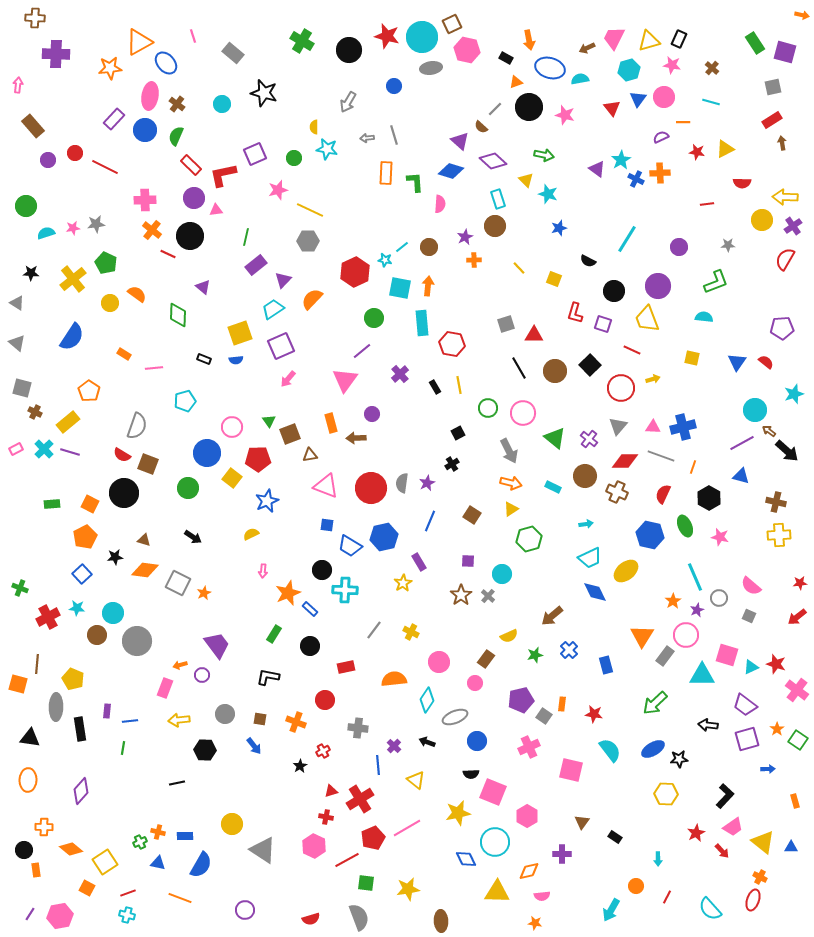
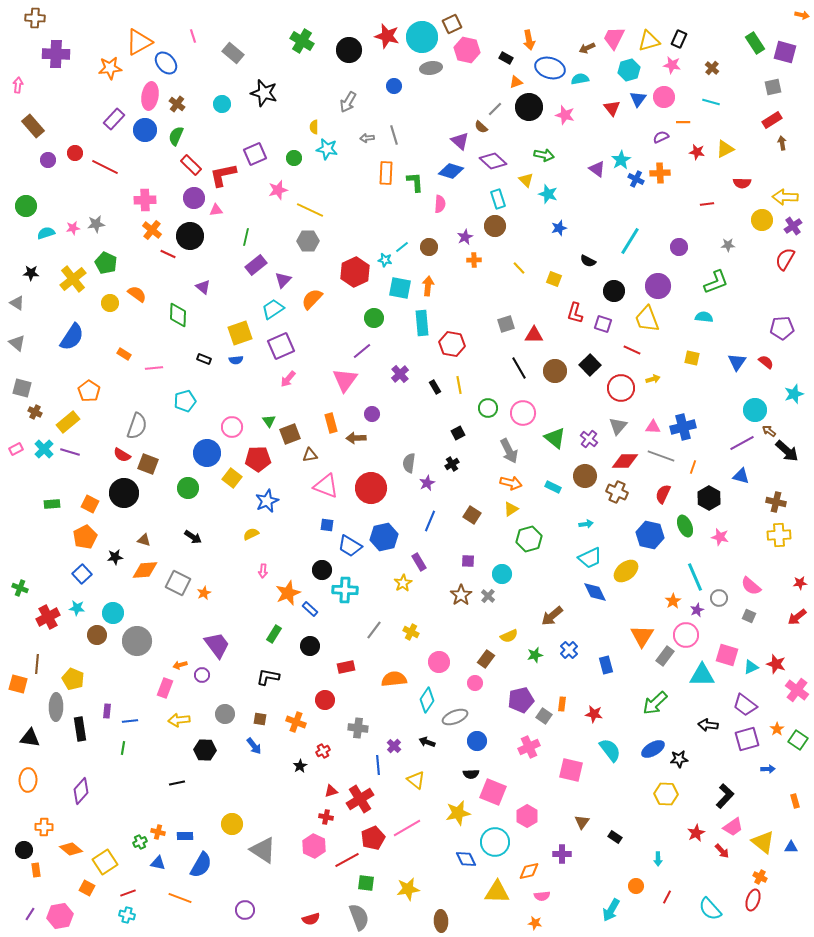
cyan line at (627, 239): moved 3 px right, 2 px down
gray semicircle at (402, 483): moved 7 px right, 20 px up
orange diamond at (145, 570): rotated 12 degrees counterclockwise
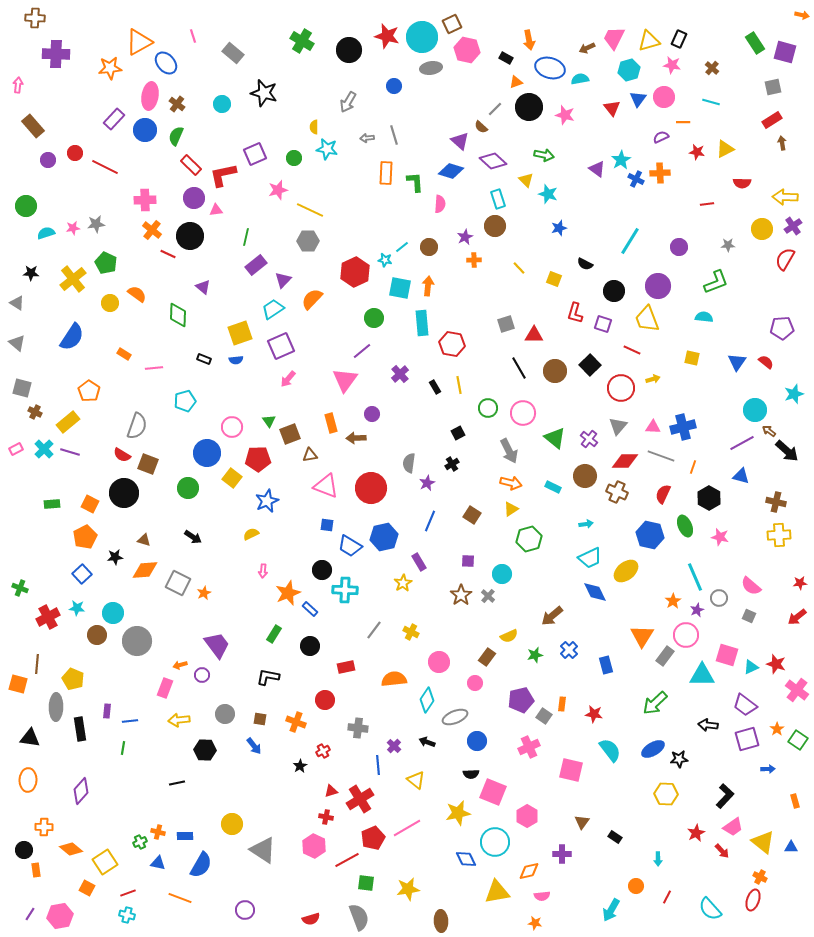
yellow circle at (762, 220): moved 9 px down
black semicircle at (588, 261): moved 3 px left, 3 px down
brown rectangle at (486, 659): moved 1 px right, 2 px up
yellow triangle at (497, 892): rotated 12 degrees counterclockwise
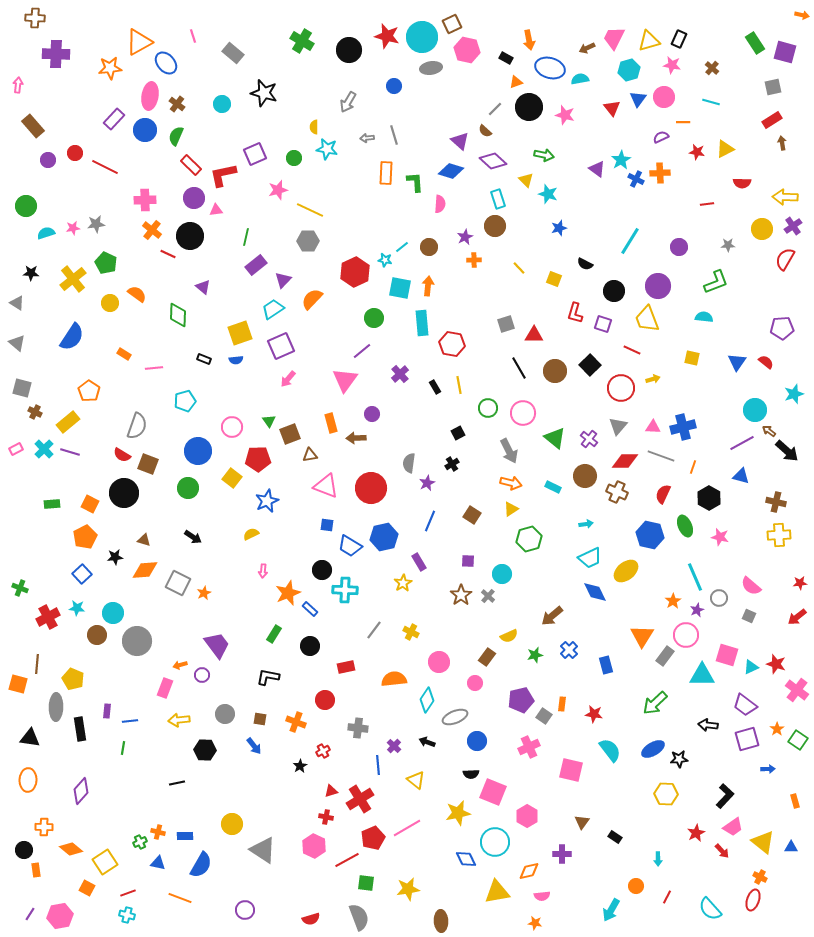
brown semicircle at (481, 127): moved 4 px right, 4 px down
blue circle at (207, 453): moved 9 px left, 2 px up
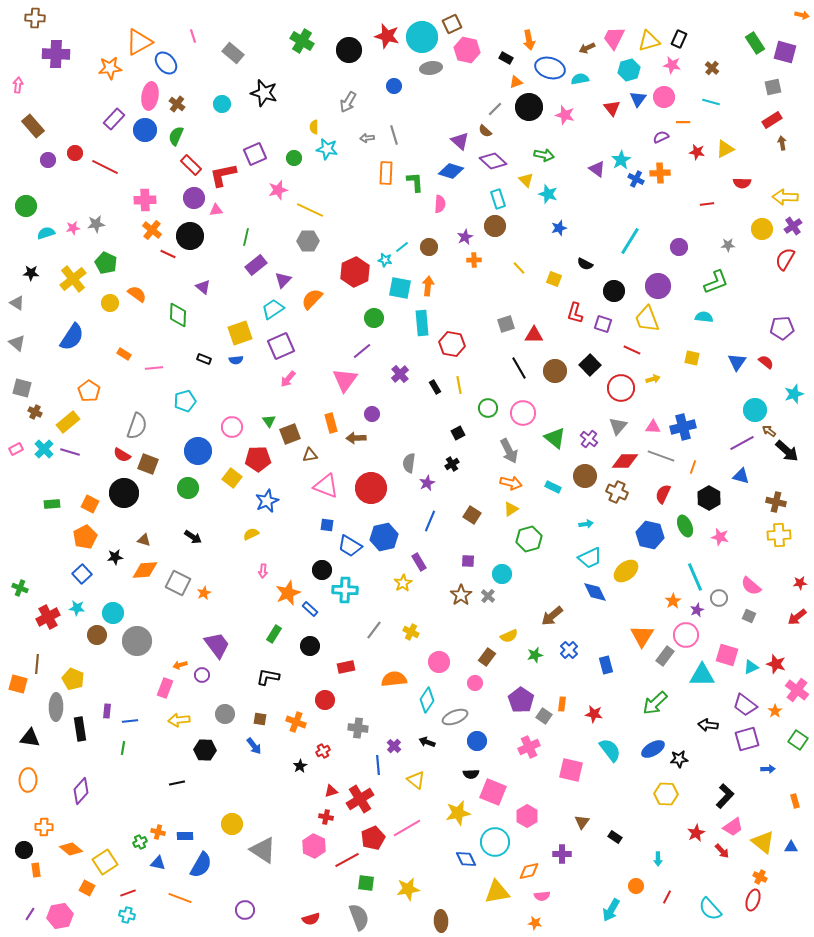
purple pentagon at (521, 700): rotated 25 degrees counterclockwise
orange star at (777, 729): moved 2 px left, 18 px up
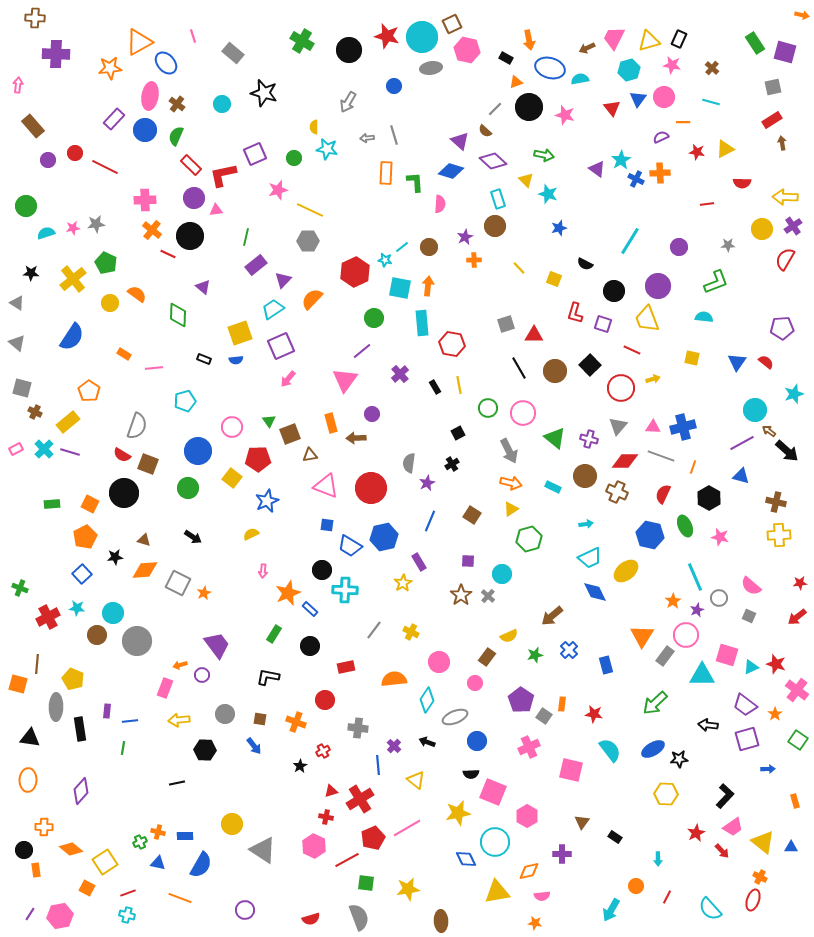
purple cross at (589, 439): rotated 24 degrees counterclockwise
orange star at (775, 711): moved 3 px down
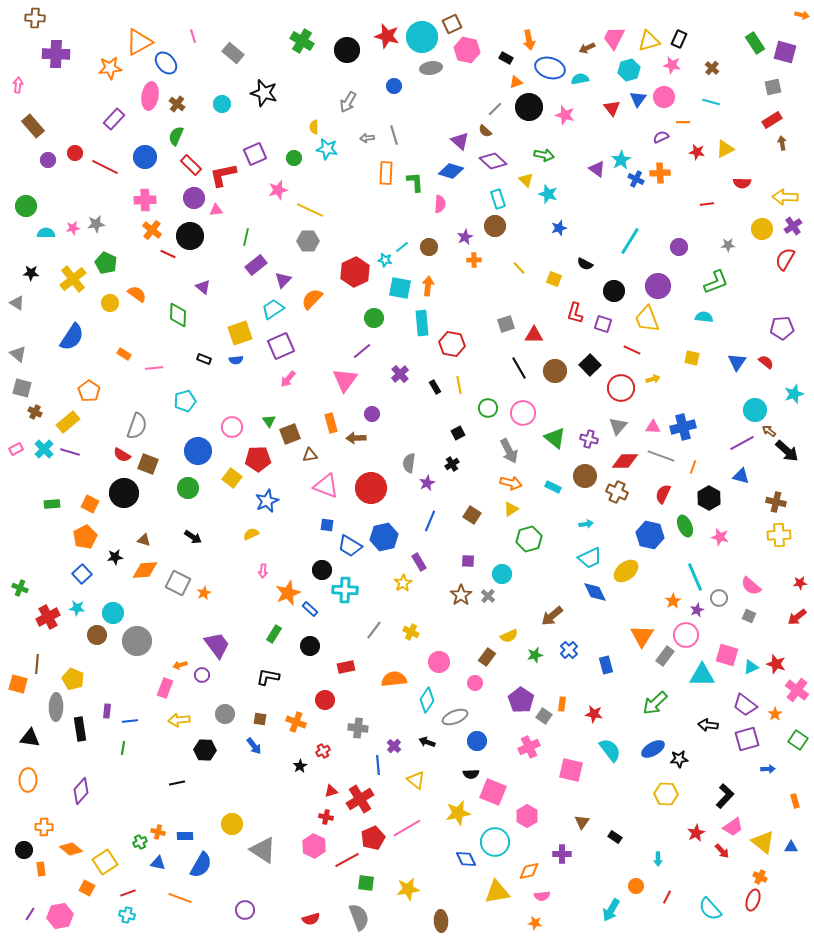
black circle at (349, 50): moved 2 px left
blue circle at (145, 130): moved 27 px down
cyan semicircle at (46, 233): rotated 18 degrees clockwise
gray triangle at (17, 343): moved 1 px right, 11 px down
orange rectangle at (36, 870): moved 5 px right, 1 px up
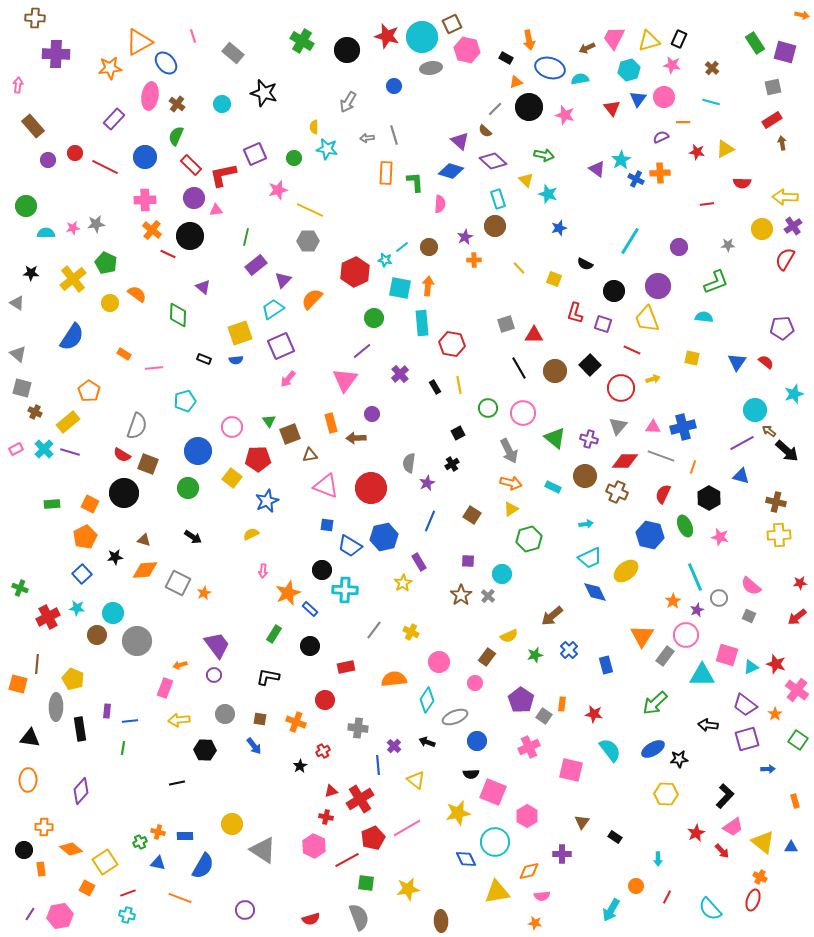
purple circle at (202, 675): moved 12 px right
blue semicircle at (201, 865): moved 2 px right, 1 px down
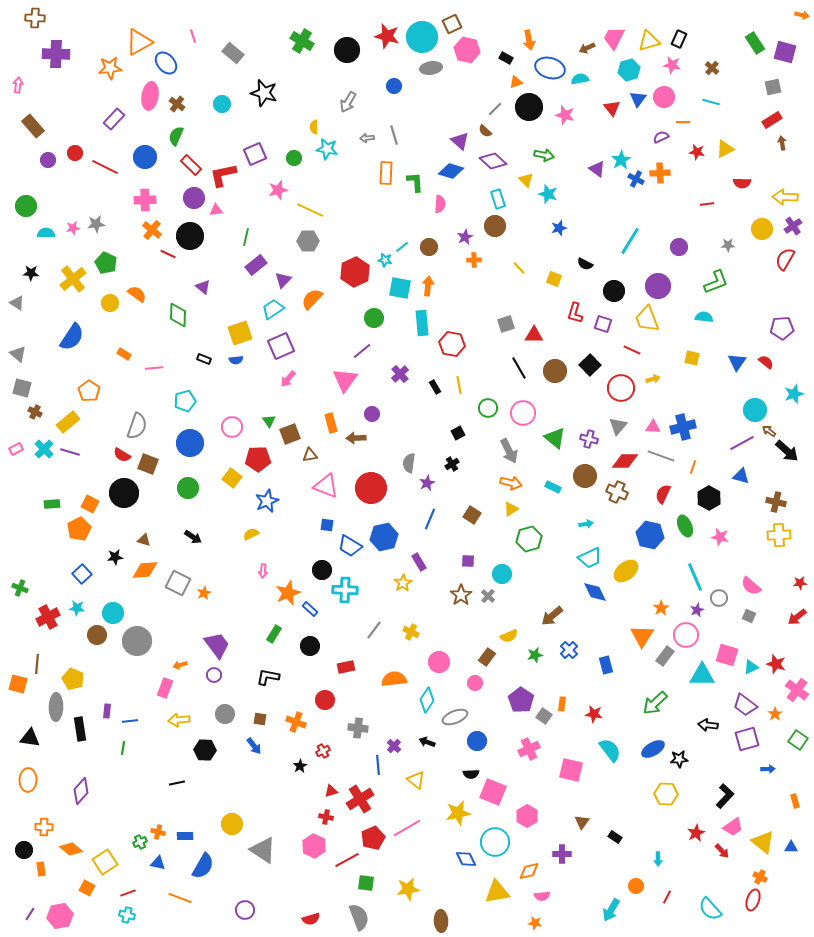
blue circle at (198, 451): moved 8 px left, 8 px up
blue line at (430, 521): moved 2 px up
orange pentagon at (85, 537): moved 6 px left, 8 px up
orange star at (673, 601): moved 12 px left, 7 px down
pink cross at (529, 747): moved 2 px down
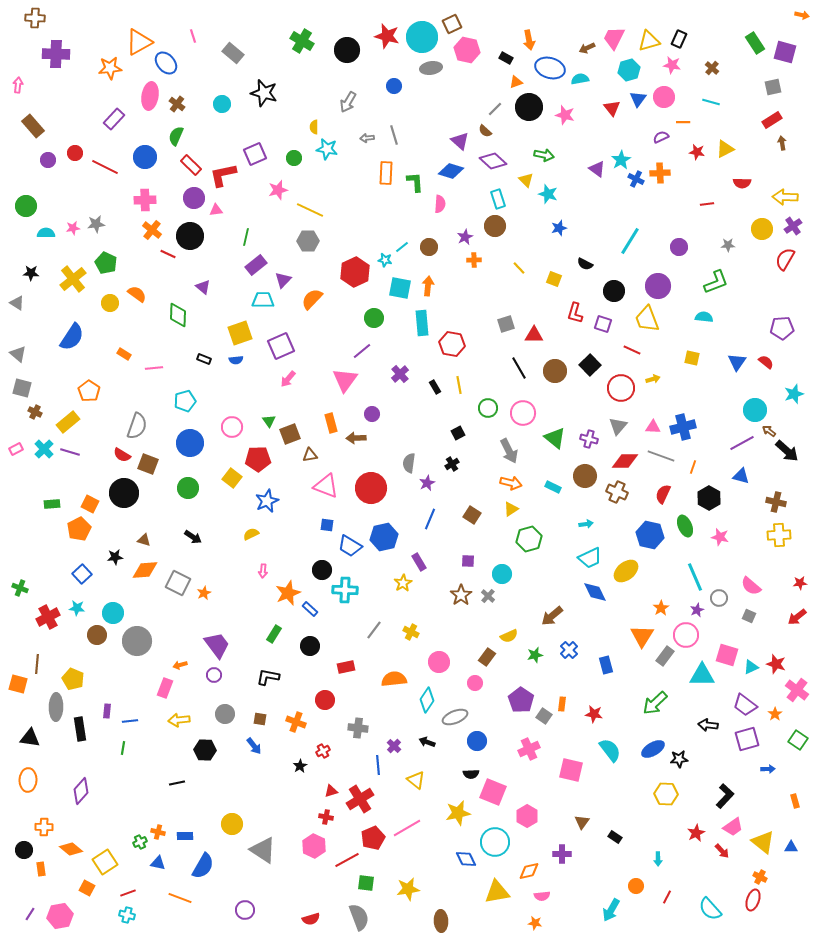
cyan trapezoid at (273, 309): moved 10 px left, 9 px up; rotated 35 degrees clockwise
